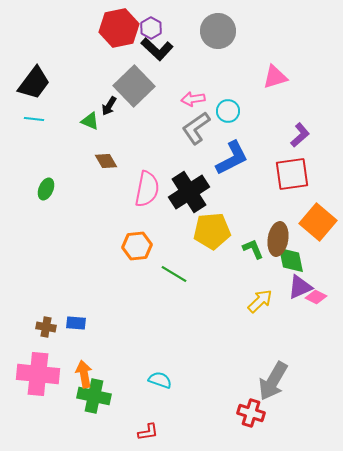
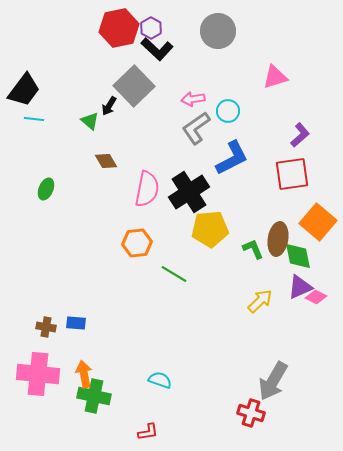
black trapezoid: moved 10 px left, 7 px down
green triangle: rotated 18 degrees clockwise
yellow pentagon: moved 2 px left, 2 px up
orange hexagon: moved 3 px up
green diamond: moved 7 px right, 4 px up
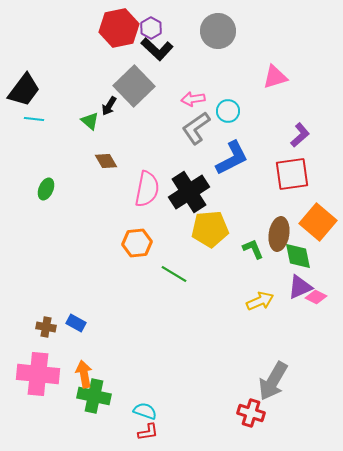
brown ellipse: moved 1 px right, 5 px up
yellow arrow: rotated 20 degrees clockwise
blue rectangle: rotated 24 degrees clockwise
cyan semicircle: moved 15 px left, 31 px down
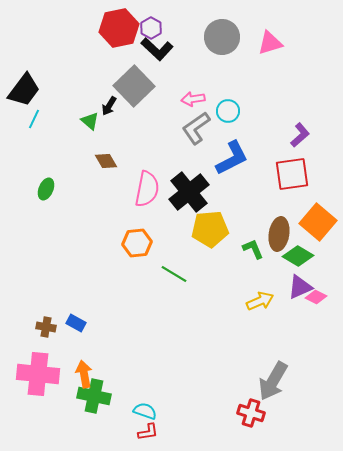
gray circle: moved 4 px right, 6 px down
pink triangle: moved 5 px left, 34 px up
cyan line: rotated 72 degrees counterclockwise
black cross: rotated 6 degrees counterclockwise
green diamond: rotated 48 degrees counterclockwise
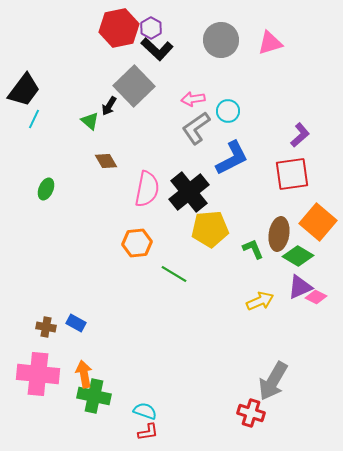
gray circle: moved 1 px left, 3 px down
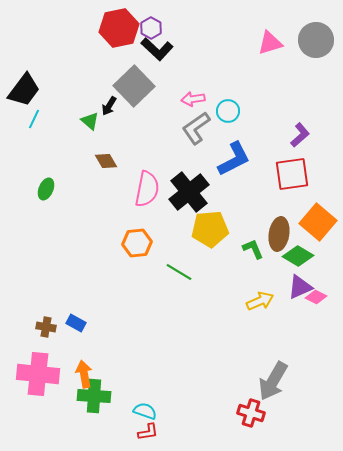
gray circle: moved 95 px right
blue L-shape: moved 2 px right, 1 px down
green line: moved 5 px right, 2 px up
green cross: rotated 8 degrees counterclockwise
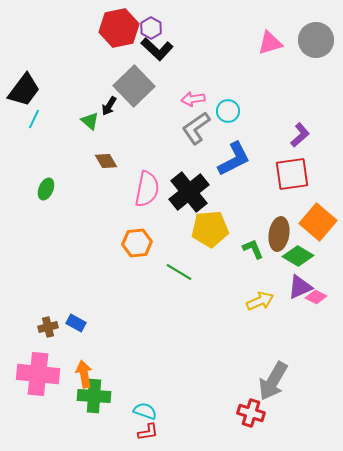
brown cross: moved 2 px right; rotated 24 degrees counterclockwise
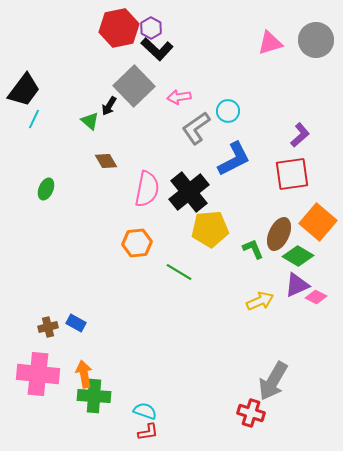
pink arrow: moved 14 px left, 2 px up
brown ellipse: rotated 16 degrees clockwise
purple triangle: moved 3 px left, 2 px up
